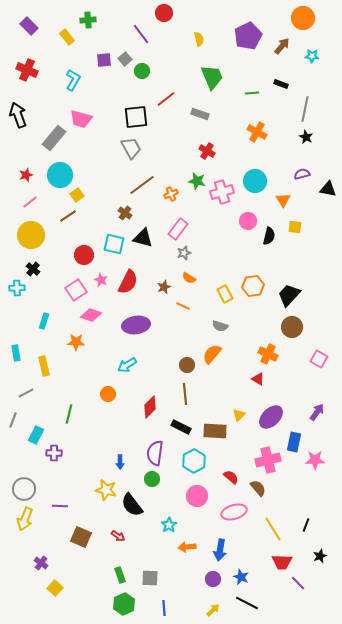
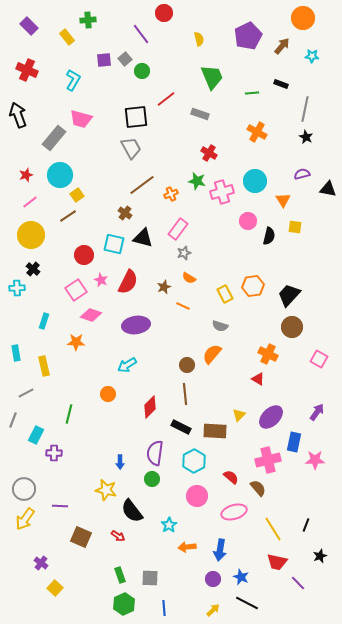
red cross at (207, 151): moved 2 px right, 2 px down
black semicircle at (132, 505): moved 6 px down
yellow arrow at (25, 519): rotated 15 degrees clockwise
red trapezoid at (282, 562): moved 5 px left; rotated 10 degrees clockwise
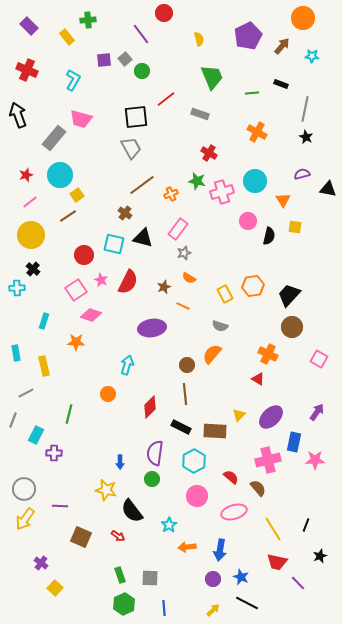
purple ellipse at (136, 325): moved 16 px right, 3 px down
cyan arrow at (127, 365): rotated 138 degrees clockwise
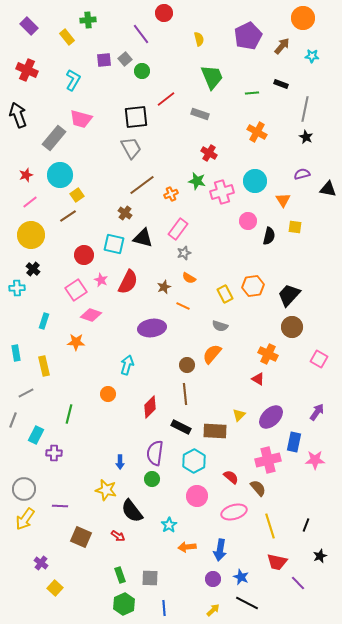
yellow line at (273, 529): moved 3 px left, 3 px up; rotated 15 degrees clockwise
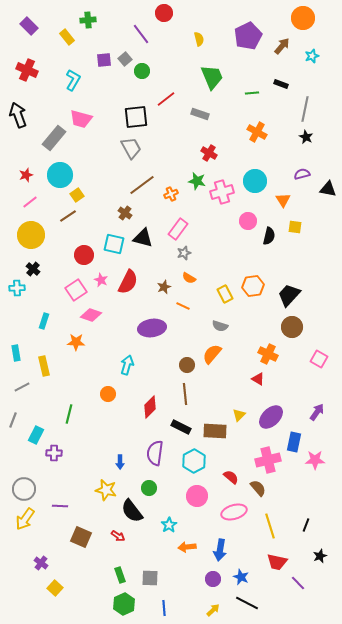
cyan star at (312, 56): rotated 24 degrees counterclockwise
gray line at (26, 393): moved 4 px left, 6 px up
green circle at (152, 479): moved 3 px left, 9 px down
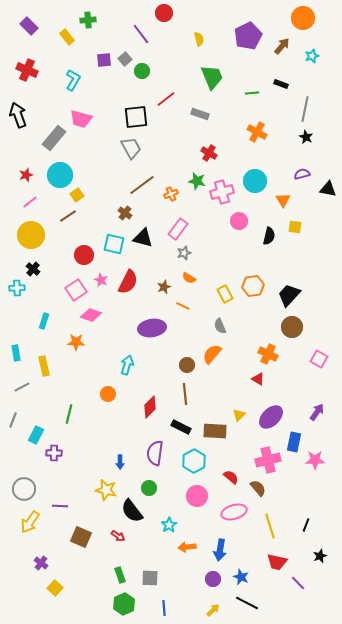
pink circle at (248, 221): moved 9 px left
gray semicircle at (220, 326): rotated 49 degrees clockwise
yellow arrow at (25, 519): moved 5 px right, 3 px down
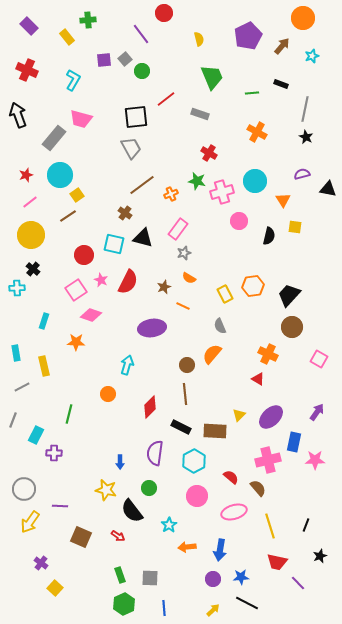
blue star at (241, 577): rotated 28 degrees counterclockwise
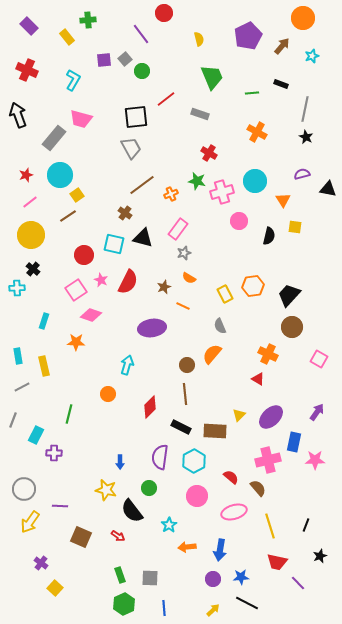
cyan rectangle at (16, 353): moved 2 px right, 3 px down
purple semicircle at (155, 453): moved 5 px right, 4 px down
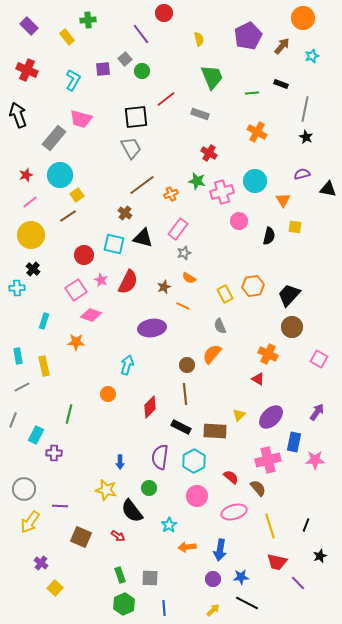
purple square at (104, 60): moved 1 px left, 9 px down
